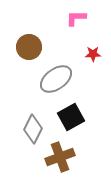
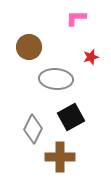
red star: moved 2 px left, 3 px down; rotated 14 degrees counterclockwise
gray ellipse: rotated 40 degrees clockwise
brown cross: rotated 20 degrees clockwise
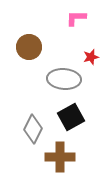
gray ellipse: moved 8 px right
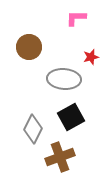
brown cross: rotated 20 degrees counterclockwise
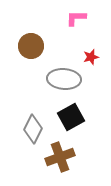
brown circle: moved 2 px right, 1 px up
